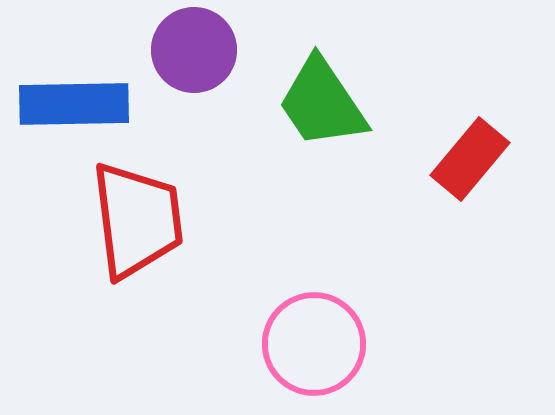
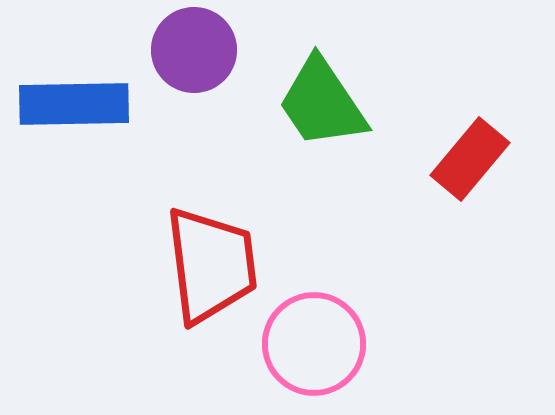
red trapezoid: moved 74 px right, 45 px down
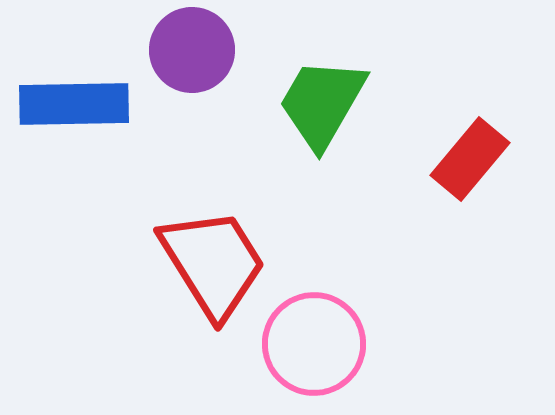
purple circle: moved 2 px left
green trapezoid: rotated 64 degrees clockwise
red trapezoid: moved 2 px right, 2 px up; rotated 25 degrees counterclockwise
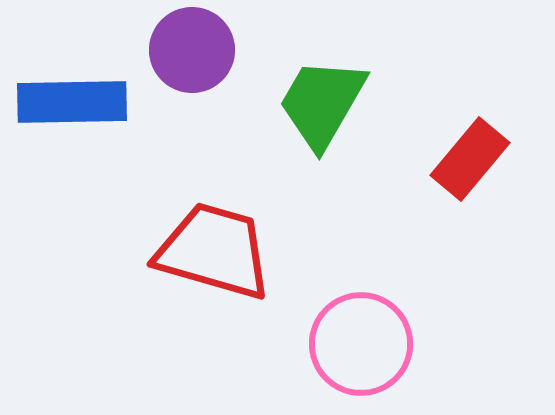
blue rectangle: moved 2 px left, 2 px up
red trapezoid: moved 1 px right, 12 px up; rotated 42 degrees counterclockwise
pink circle: moved 47 px right
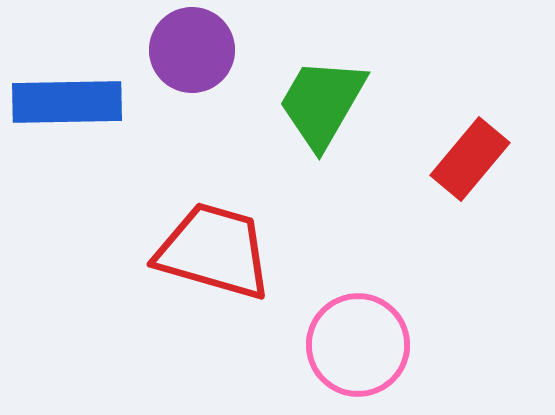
blue rectangle: moved 5 px left
pink circle: moved 3 px left, 1 px down
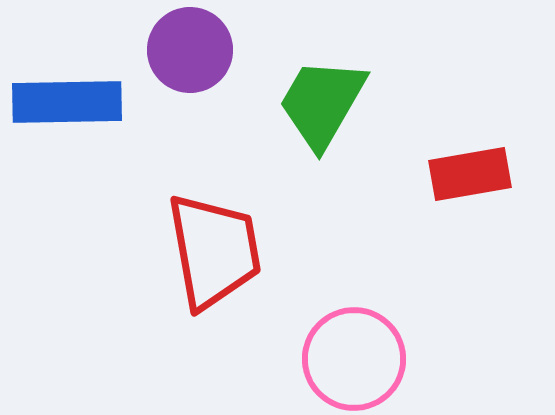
purple circle: moved 2 px left
red rectangle: moved 15 px down; rotated 40 degrees clockwise
red trapezoid: rotated 64 degrees clockwise
pink circle: moved 4 px left, 14 px down
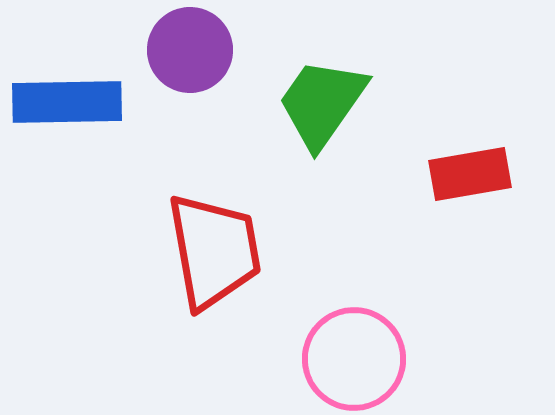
green trapezoid: rotated 5 degrees clockwise
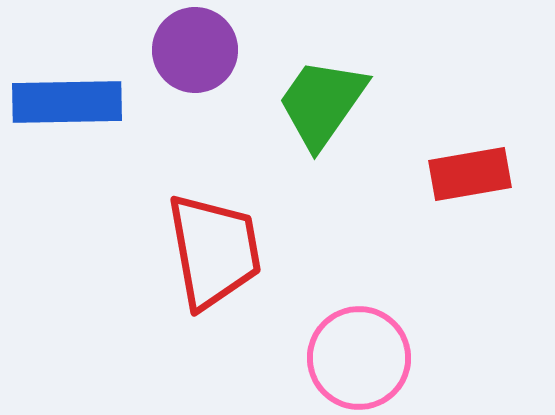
purple circle: moved 5 px right
pink circle: moved 5 px right, 1 px up
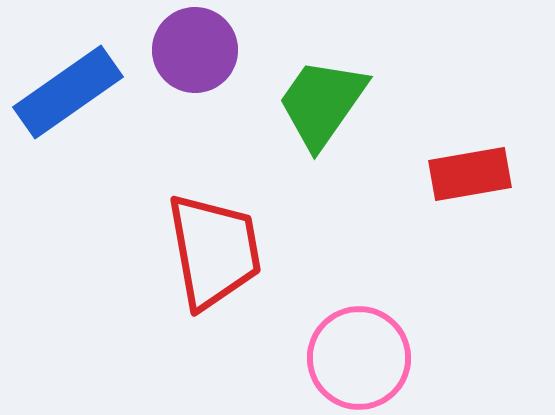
blue rectangle: moved 1 px right, 10 px up; rotated 34 degrees counterclockwise
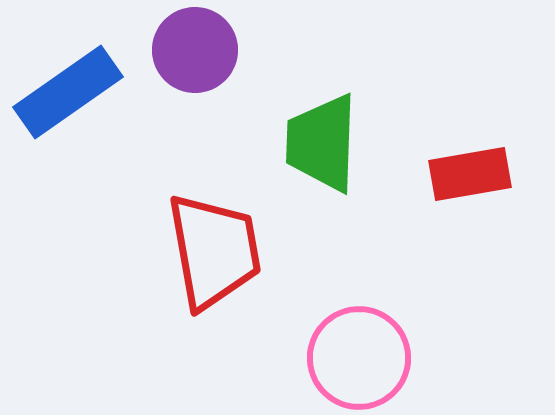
green trapezoid: moved 40 px down; rotated 33 degrees counterclockwise
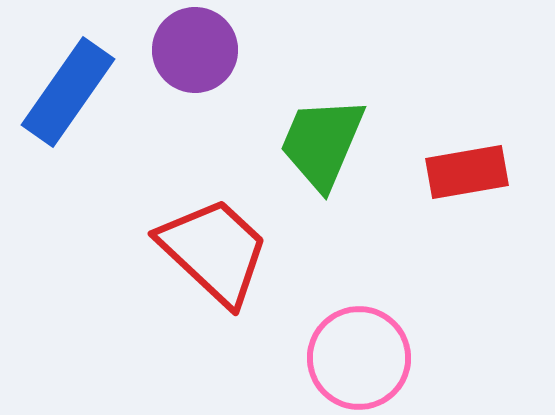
blue rectangle: rotated 20 degrees counterclockwise
green trapezoid: rotated 21 degrees clockwise
red rectangle: moved 3 px left, 2 px up
red trapezoid: rotated 37 degrees counterclockwise
